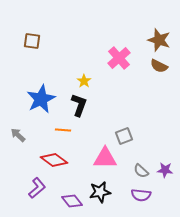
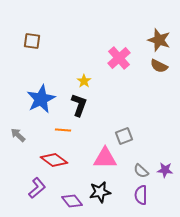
purple semicircle: rotated 84 degrees clockwise
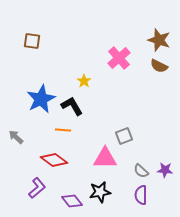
black L-shape: moved 7 px left, 1 px down; rotated 50 degrees counterclockwise
gray arrow: moved 2 px left, 2 px down
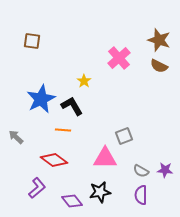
gray semicircle: rotated 14 degrees counterclockwise
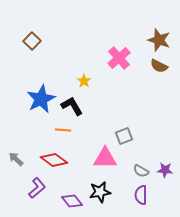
brown square: rotated 36 degrees clockwise
gray arrow: moved 22 px down
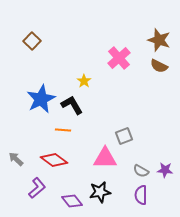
black L-shape: moved 1 px up
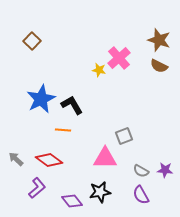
yellow star: moved 15 px right, 11 px up; rotated 24 degrees counterclockwise
red diamond: moved 5 px left
purple semicircle: rotated 30 degrees counterclockwise
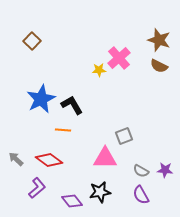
yellow star: rotated 16 degrees counterclockwise
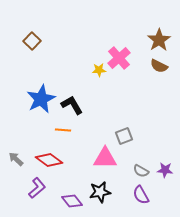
brown star: rotated 20 degrees clockwise
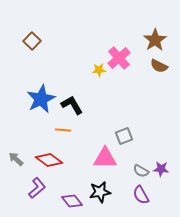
brown star: moved 4 px left
purple star: moved 4 px left, 1 px up
